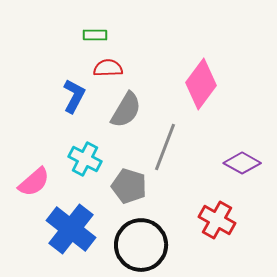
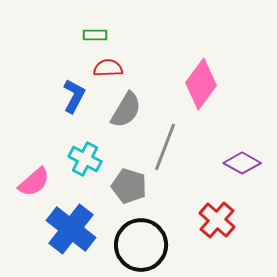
red cross: rotated 12 degrees clockwise
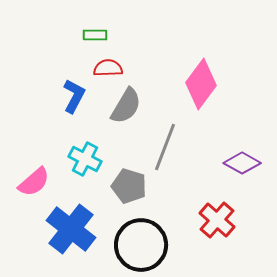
gray semicircle: moved 4 px up
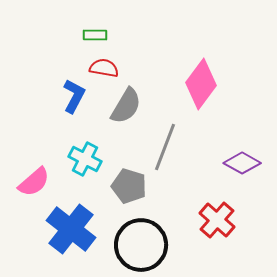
red semicircle: moved 4 px left; rotated 12 degrees clockwise
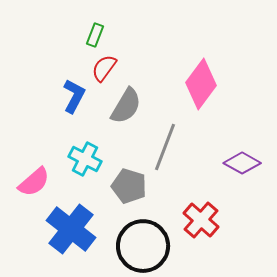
green rectangle: rotated 70 degrees counterclockwise
red semicircle: rotated 64 degrees counterclockwise
red cross: moved 16 px left
black circle: moved 2 px right, 1 px down
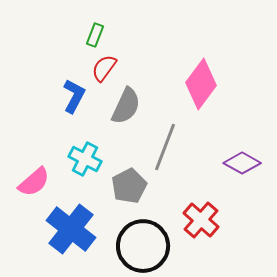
gray semicircle: rotated 6 degrees counterclockwise
gray pentagon: rotated 28 degrees clockwise
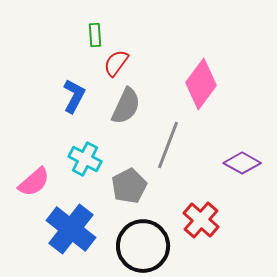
green rectangle: rotated 25 degrees counterclockwise
red semicircle: moved 12 px right, 5 px up
gray line: moved 3 px right, 2 px up
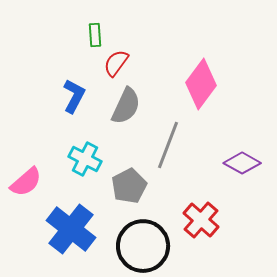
pink semicircle: moved 8 px left
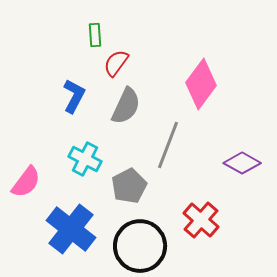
pink semicircle: rotated 12 degrees counterclockwise
black circle: moved 3 px left
